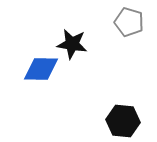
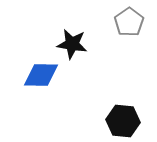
gray pentagon: rotated 20 degrees clockwise
blue diamond: moved 6 px down
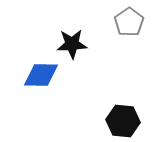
black star: rotated 12 degrees counterclockwise
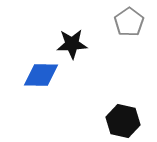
black hexagon: rotated 8 degrees clockwise
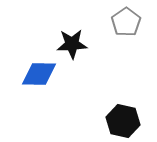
gray pentagon: moved 3 px left
blue diamond: moved 2 px left, 1 px up
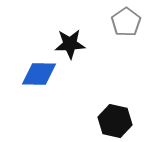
black star: moved 2 px left
black hexagon: moved 8 px left
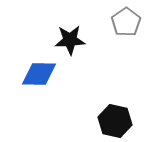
black star: moved 4 px up
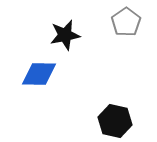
black star: moved 5 px left, 5 px up; rotated 8 degrees counterclockwise
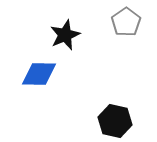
black star: rotated 12 degrees counterclockwise
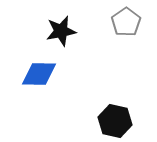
black star: moved 4 px left, 4 px up; rotated 12 degrees clockwise
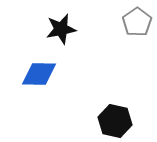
gray pentagon: moved 11 px right
black star: moved 2 px up
